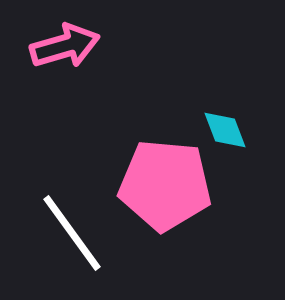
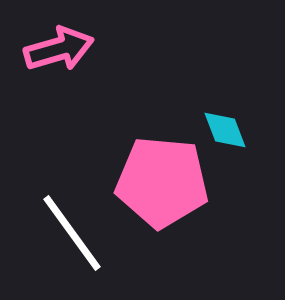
pink arrow: moved 6 px left, 3 px down
pink pentagon: moved 3 px left, 3 px up
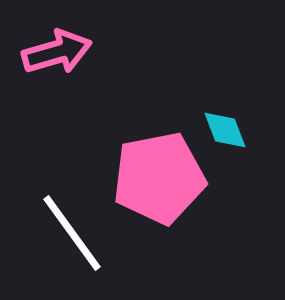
pink arrow: moved 2 px left, 3 px down
pink pentagon: moved 3 px left, 4 px up; rotated 16 degrees counterclockwise
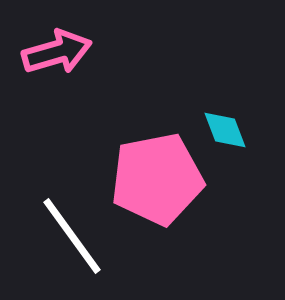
pink pentagon: moved 2 px left, 1 px down
white line: moved 3 px down
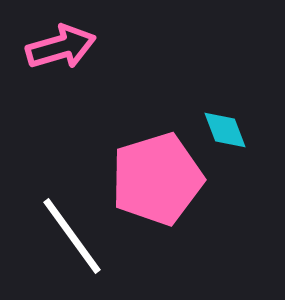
pink arrow: moved 4 px right, 5 px up
pink pentagon: rotated 6 degrees counterclockwise
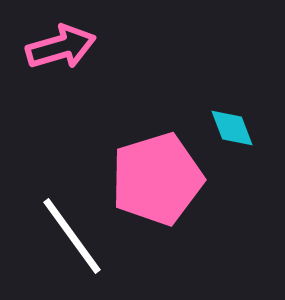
cyan diamond: moved 7 px right, 2 px up
